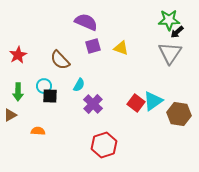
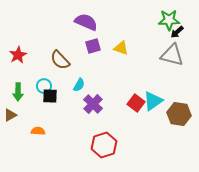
gray triangle: moved 2 px right, 2 px down; rotated 50 degrees counterclockwise
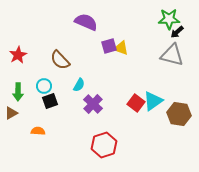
green star: moved 1 px up
purple square: moved 16 px right
black square: moved 5 px down; rotated 21 degrees counterclockwise
brown triangle: moved 1 px right, 2 px up
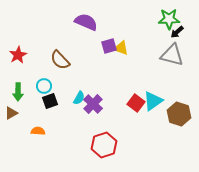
cyan semicircle: moved 13 px down
brown hexagon: rotated 10 degrees clockwise
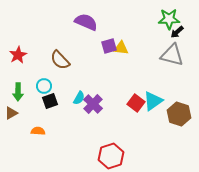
yellow triangle: rotated 14 degrees counterclockwise
red hexagon: moved 7 px right, 11 px down
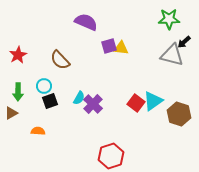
black arrow: moved 7 px right, 10 px down
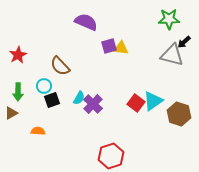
brown semicircle: moved 6 px down
black square: moved 2 px right, 1 px up
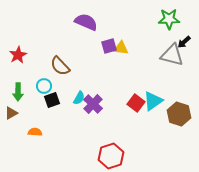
orange semicircle: moved 3 px left, 1 px down
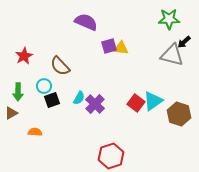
red star: moved 6 px right, 1 px down
purple cross: moved 2 px right
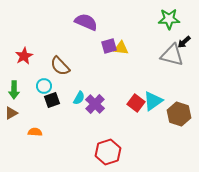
green arrow: moved 4 px left, 2 px up
red hexagon: moved 3 px left, 4 px up
